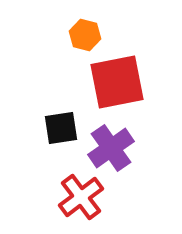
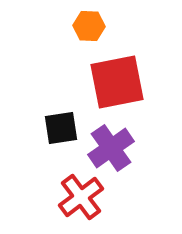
orange hexagon: moved 4 px right, 9 px up; rotated 12 degrees counterclockwise
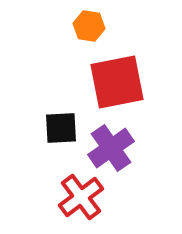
orange hexagon: rotated 8 degrees clockwise
black square: rotated 6 degrees clockwise
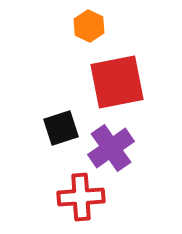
orange hexagon: rotated 16 degrees clockwise
black square: rotated 15 degrees counterclockwise
red cross: rotated 33 degrees clockwise
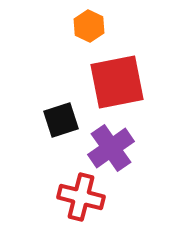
black square: moved 8 px up
red cross: rotated 18 degrees clockwise
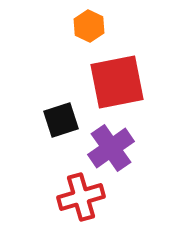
red cross: rotated 30 degrees counterclockwise
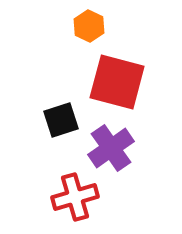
red square: rotated 26 degrees clockwise
red cross: moved 6 px left
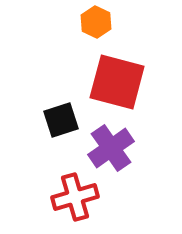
orange hexagon: moved 7 px right, 4 px up
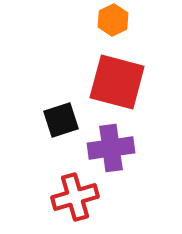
orange hexagon: moved 17 px right, 2 px up; rotated 8 degrees clockwise
purple cross: rotated 27 degrees clockwise
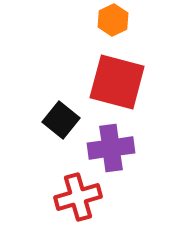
black square: rotated 33 degrees counterclockwise
red cross: moved 3 px right
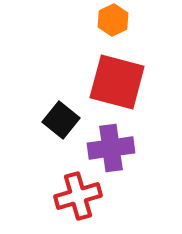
red cross: moved 1 px up
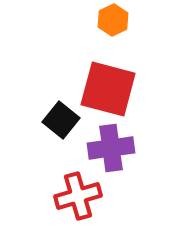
red square: moved 9 px left, 7 px down
